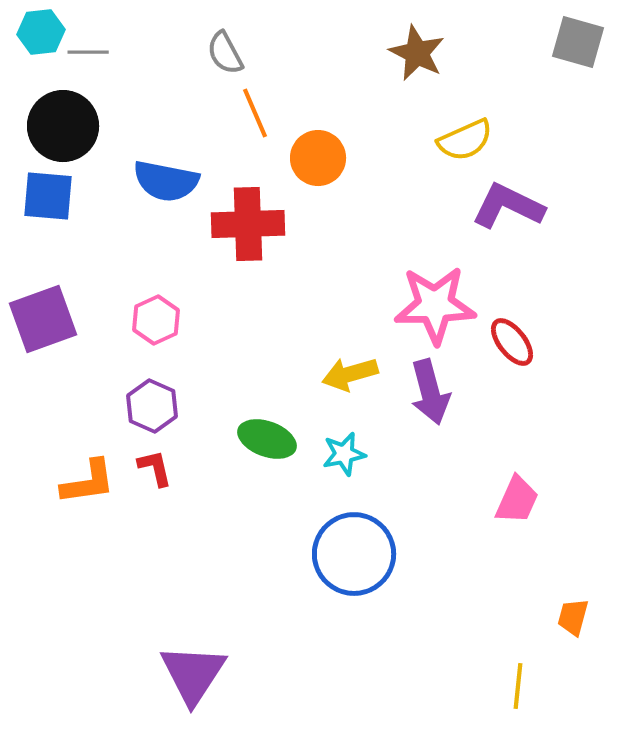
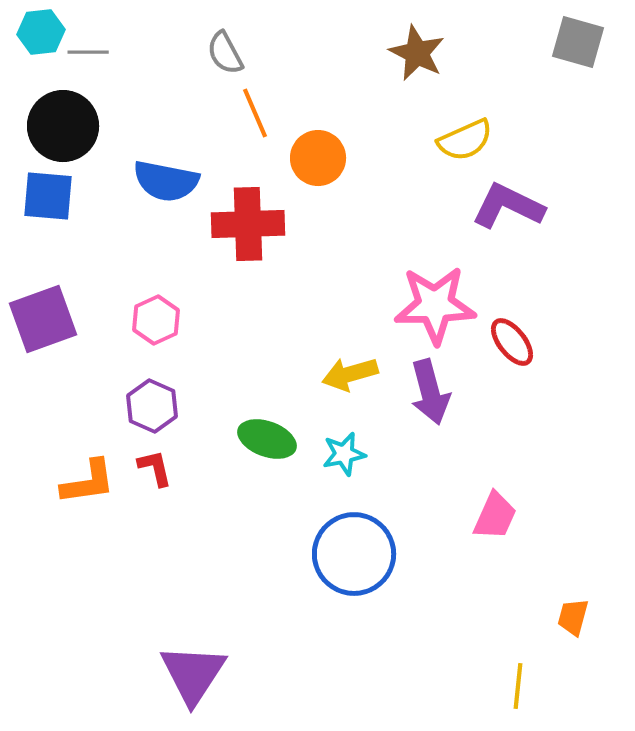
pink trapezoid: moved 22 px left, 16 px down
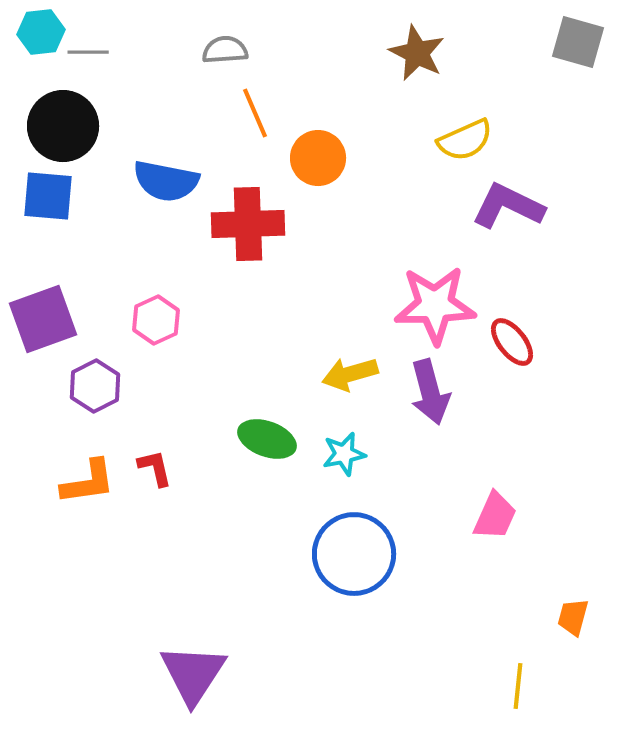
gray semicircle: moved 3 px up; rotated 114 degrees clockwise
purple hexagon: moved 57 px left, 20 px up; rotated 9 degrees clockwise
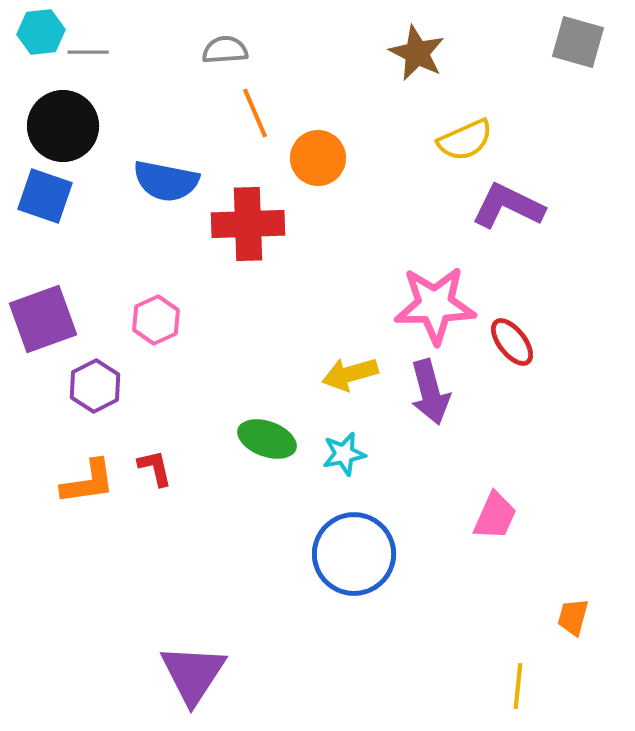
blue square: moved 3 px left; rotated 14 degrees clockwise
